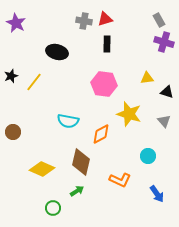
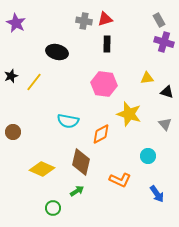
gray triangle: moved 1 px right, 3 px down
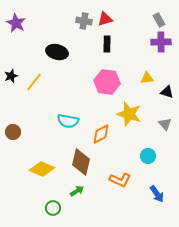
purple cross: moved 3 px left; rotated 18 degrees counterclockwise
pink hexagon: moved 3 px right, 2 px up
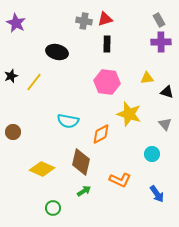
cyan circle: moved 4 px right, 2 px up
green arrow: moved 7 px right
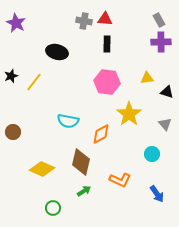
red triangle: rotated 21 degrees clockwise
yellow star: rotated 20 degrees clockwise
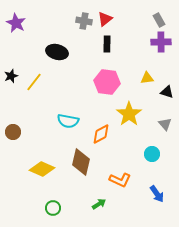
red triangle: rotated 42 degrees counterclockwise
green arrow: moved 15 px right, 13 px down
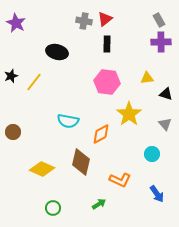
black triangle: moved 1 px left, 2 px down
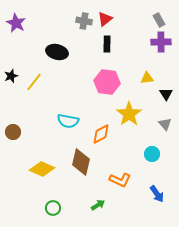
black triangle: rotated 40 degrees clockwise
green arrow: moved 1 px left, 1 px down
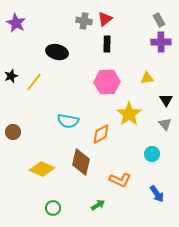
pink hexagon: rotated 10 degrees counterclockwise
black triangle: moved 6 px down
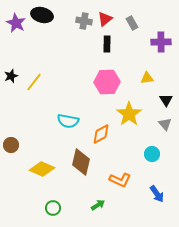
gray rectangle: moved 27 px left, 3 px down
black ellipse: moved 15 px left, 37 px up
brown circle: moved 2 px left, 13 px down
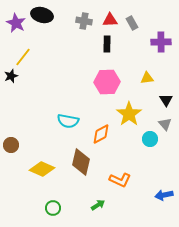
red triangle: moved 5 px right, 1 px down; rotated 35 degrees clockwise
yellow line: moved 11 px left, 25 px up
cyan circle: moved 2 px left, 15 px up
blue arrow: moved 7 px right, 1 px down; rotated 114 degrees clockwise
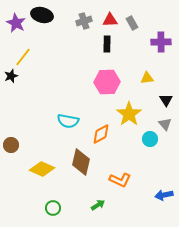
gray cross: rotated 28 degrees counterclockwise
